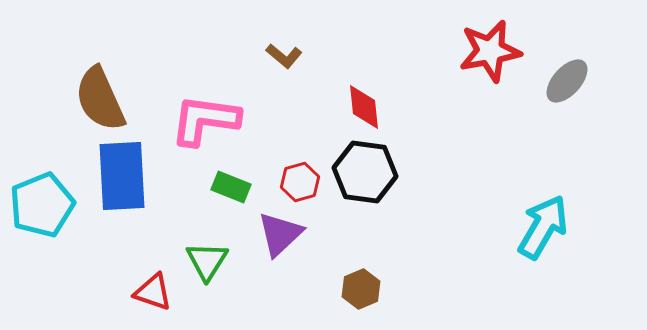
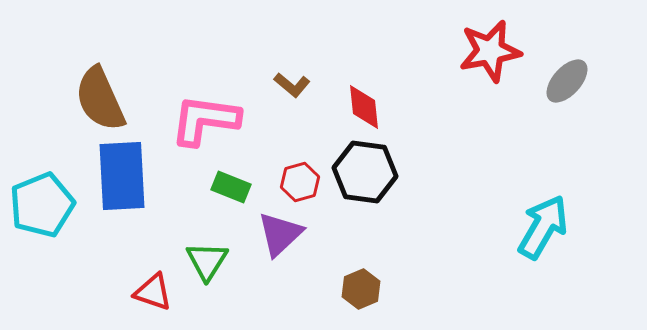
brown L-shape: moved 8 px right, 29 px down
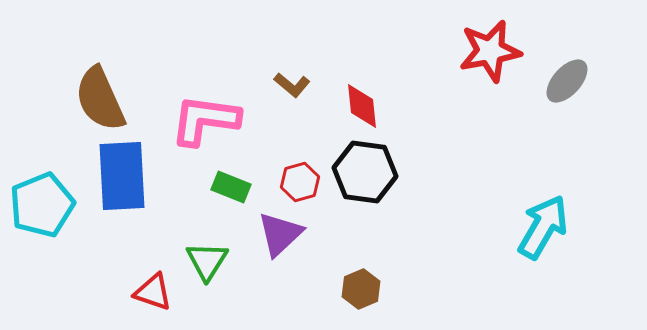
red diamond: moved 2 px left, 1 px up
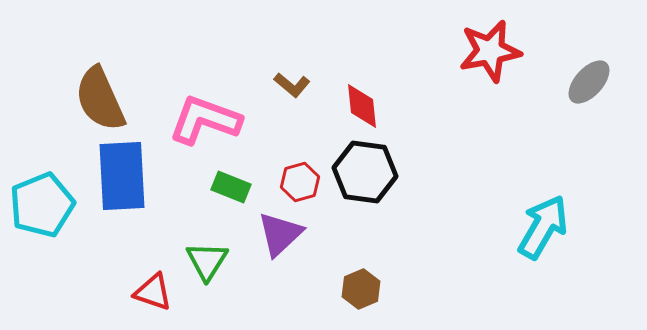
gray ellipse: moved 22 px right, 1 px down
pink L-shape: rotated 12 degrees clockwise
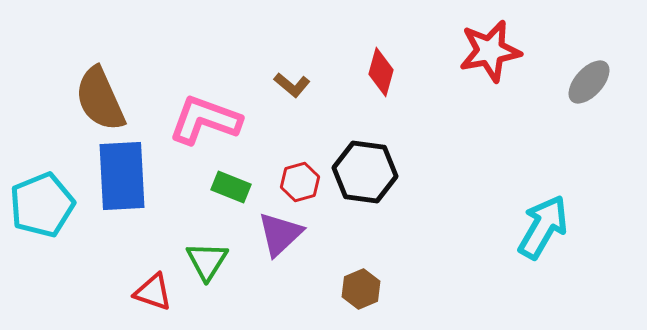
red diamond: moved 19 px right, 34 px up; rotated 21 degrees clockwise
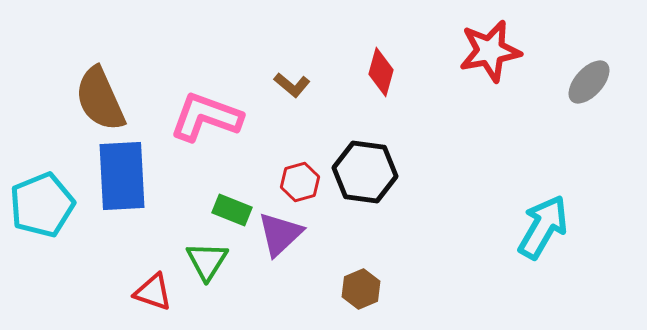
pink L-shape: moved 1 px right, 3 px up
green rectangle: moved 1 px right, 23 px down
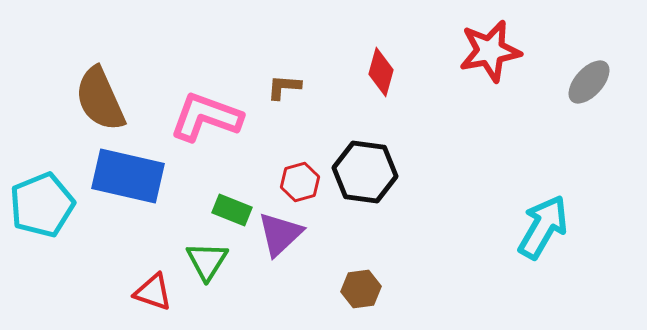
brown L-shape: moved 8 px left, 2 px down; rotated 144 degrees clockwise
blue rectangle: moved 6 px right; rotated 74 degrees counterclockwise
brown hexagon: rotated 15 degrees clockwise
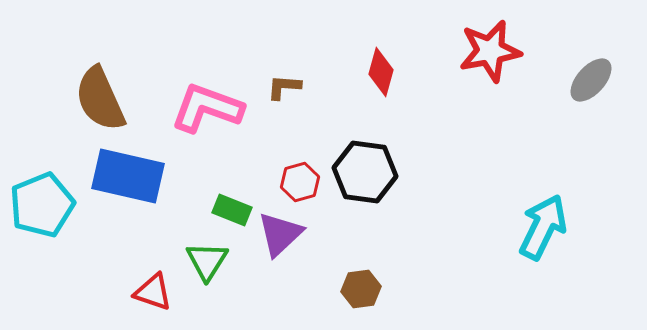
gray ellipse: moved 2 px right, 2 px up
pink L-shape: moved 1 px right, 9 px up
cyan arrow: rotated 4 degrees counterclockwise
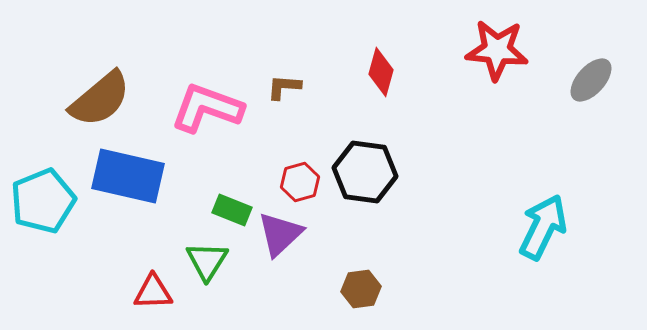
red star: moved 7 px right, 1 px up; rotated 16 degrees clockwise
brown semicircle: rotated 106 degrees counterclockwise
cyan pentagon: moved 1 px right, 4 px up
red triangle: rotated 21 degrees counterclockwise
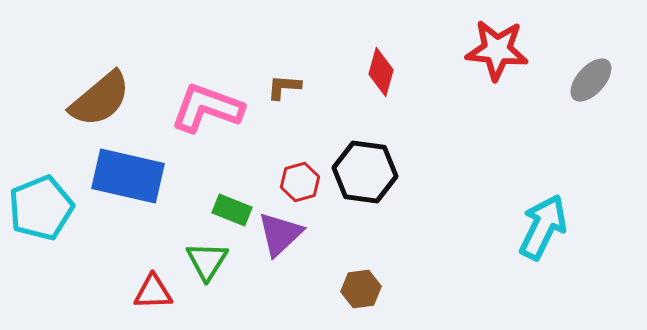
cyan pentagon: moved 2 px left, 7 px down
